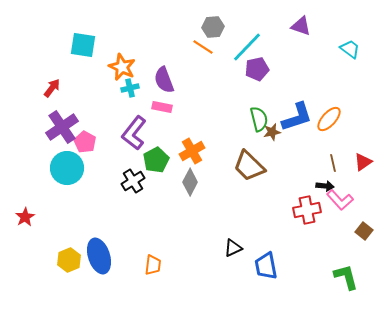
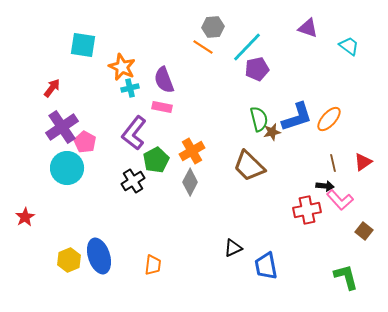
purple triangle: moved 7 px right, 2 px down
cyan trapezoid: moved 1 px left, 3 px up
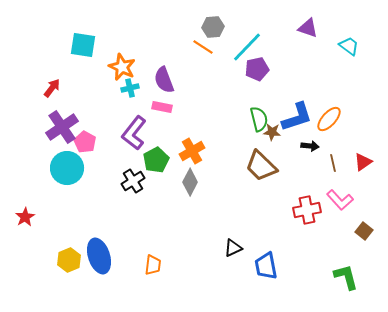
brown star: rotated 18 degrees clockwise
brown trapezoid: moved 12 px right
black arrow: moved 15 px left, 40 px up
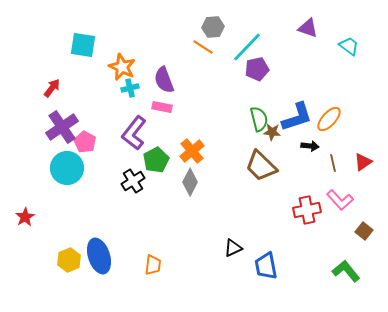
orange cross: rotated 10 degrees counterclockwise
green L-shape: moved 6 px up; rotated 24 degrees counterclockwise
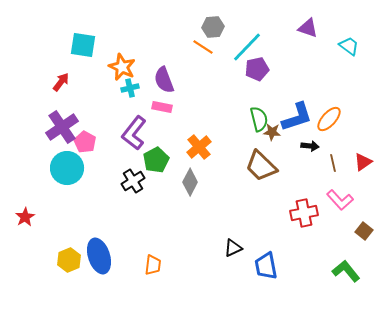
red arrow: moved 9 px right, 6 px up
orange cross: moved 7 px right, 4 px up
red cross: moved 3 px left, 3 px down
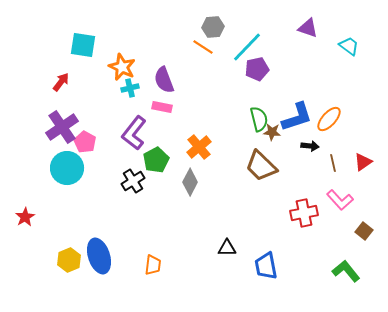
black triangle: moved 6 px left; rotated 24 degrees clockwise
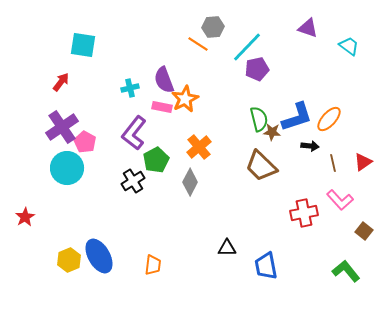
orange line: moved 5 px left, 3 px up
orange star: moved 63 px right, 32 px down; rotated 20 degrees clockwise
blue ellipse: rotated 12 degrees counterclockwise
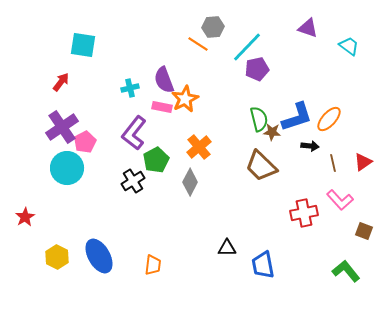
pink pentagon: rotated 15 degrees clockwise
brown square: rotated 18 degrees counterclockwise
yellow hexagon: moved 12 px left, 3 px up; rotated 10 degrees counterclockwise
blue trapezoid: moved 3 px left, 1 px up
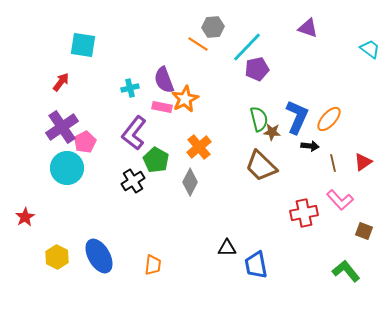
cyan trapezoid: moved 21 px right, 3 px down
blue L-shape: rotated 48 degrees counterclockwise
green pentagon: rotated 15 degrees counterclockwise
blue trapezoid: moved 7 px left
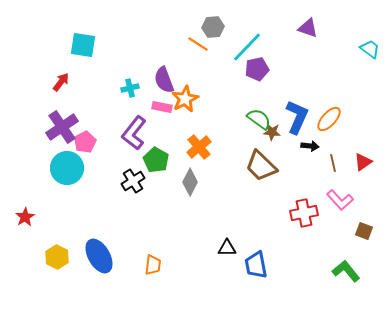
green semicircle: rotated 40 degrees counterclockwise
